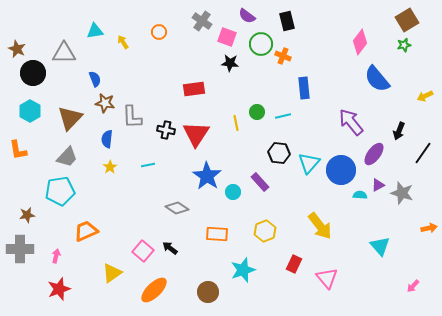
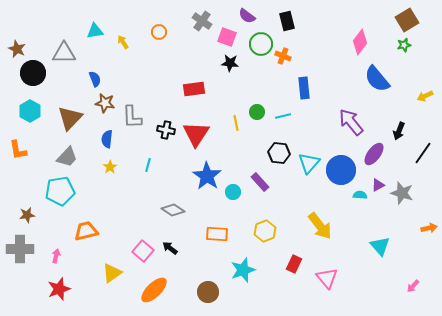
cyan line at (148, 165): rotated 64 degrees counterclockwise
gray diamond at (177, 208): moved 4 px left, 2 px down
orange trapezoid at (86, 231): rotated 10 degrees clockwise
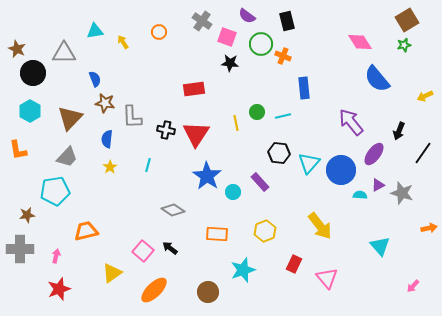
pink diamond at (360, 42): rotated 70 degrees counterclockwise
cyan pentagon at (60, 191): moved 5 px left
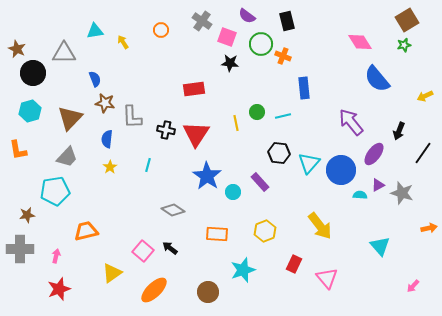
orange circle at (159, 32): moved 2 px right, 2 px up
cyan hexagon at (30, 111): rotated 15 degrees clockwise
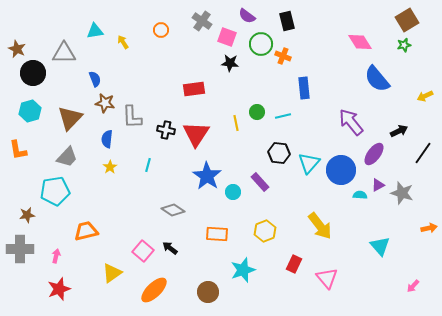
black arrow at (399, 131): rotated 138 degrees counterclockwise
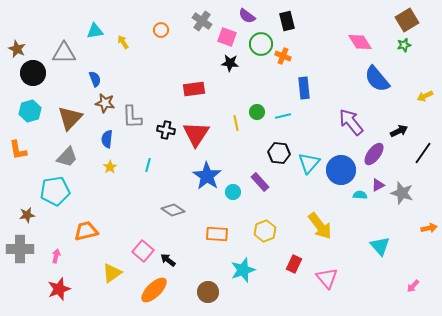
black arrow at (170, 248): moved 2 px left, 12 px down
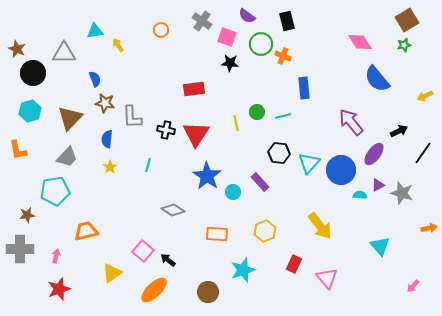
yellow arrow at (123, 42): moved 5 px left, 3 px down
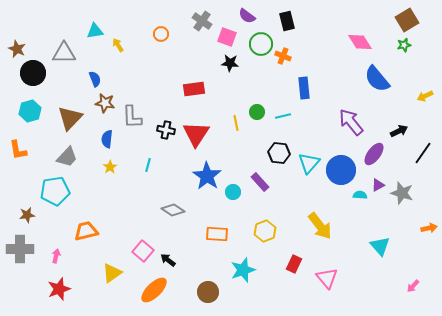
orange circle at (161, 30): moved 4 px down
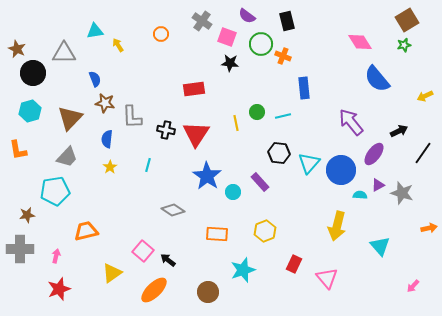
yellow arrow at (320, 226): moved 17 px right; rotated 52 degrees clockwise
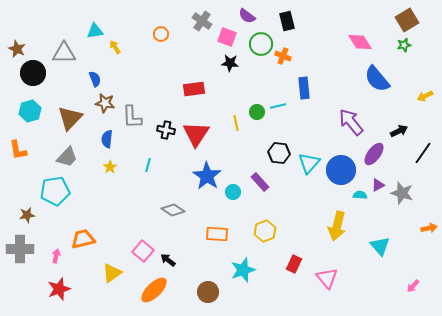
yellow arrow at (118, 45): moved 3 px left, 2 px down
cyan line at (283, 116): moved 5 px left, 10 px up
orange trapezoid at (86, 231): moved 3 px left, 8 px down
